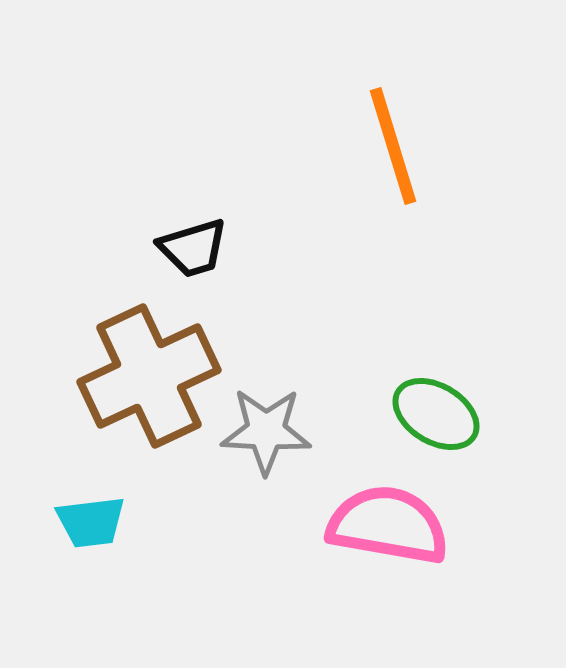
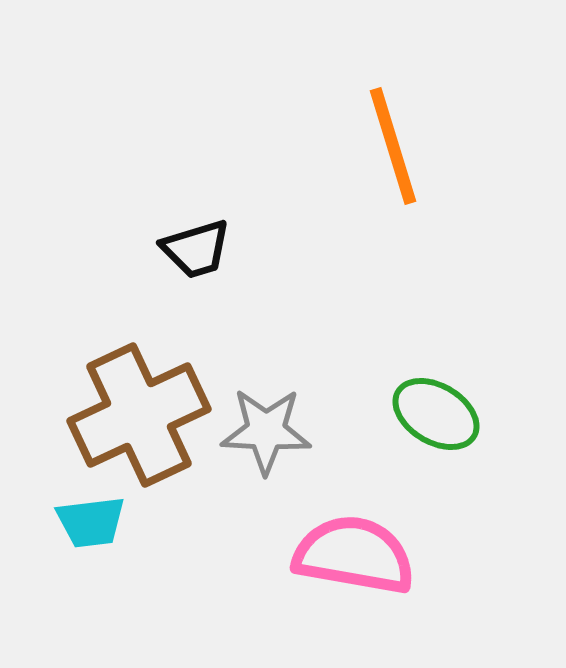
black trapezoid: moved 3 px right, 1 px down
brown cross: moved 10 px left, 39 px down
pink semicircle: moved 34 px left, 30 px down
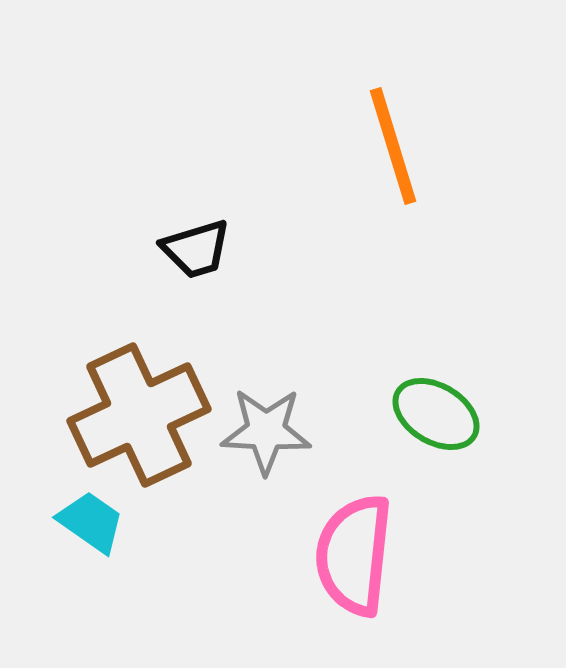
cyan trapezoid: rotated 138 degrees counterclockwise
pink semicircle: rotated 94 degrees counterclockwise
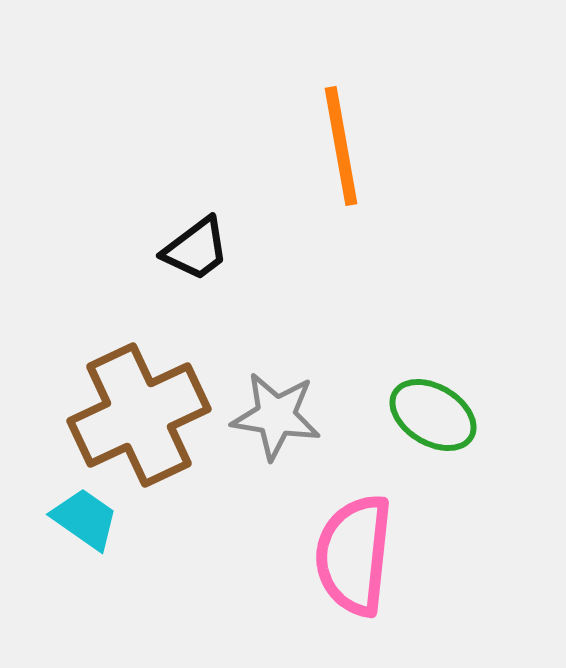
orange line: moved 52 px left; rotated 7 degrees clockwise
black trapezoid: rotated 20 degrees counterclockwise
green ellipse: moved 3 px left, 1 px down
gray star: moved 10 px right, 15 px up; rotated 6 degrees clockwise
cyan trapezoid: moved 6 px left, 3 px up
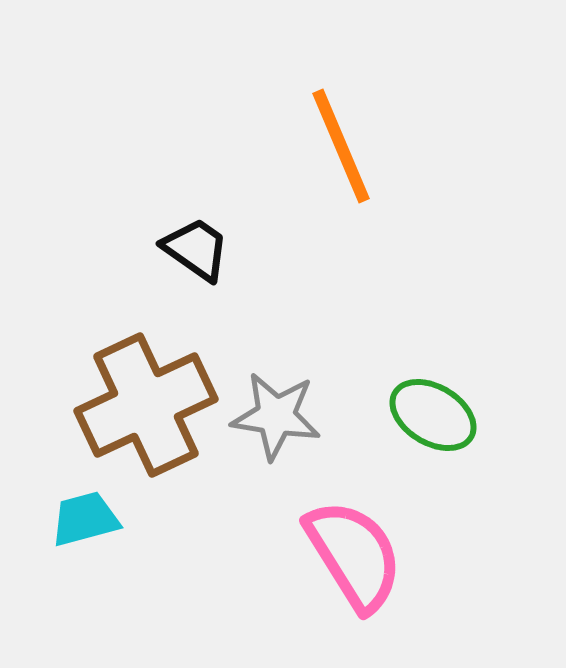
orange line: rotated 13 degrees counterclockwise
black trapezoid: rotated 108 degrees counterclockwise
brown cross: moved 7 px right, 10 px up
cyan trapezoid: rotated 50 degrees counterclockwise
pink semicircle: rotated 142 degrees clockwise
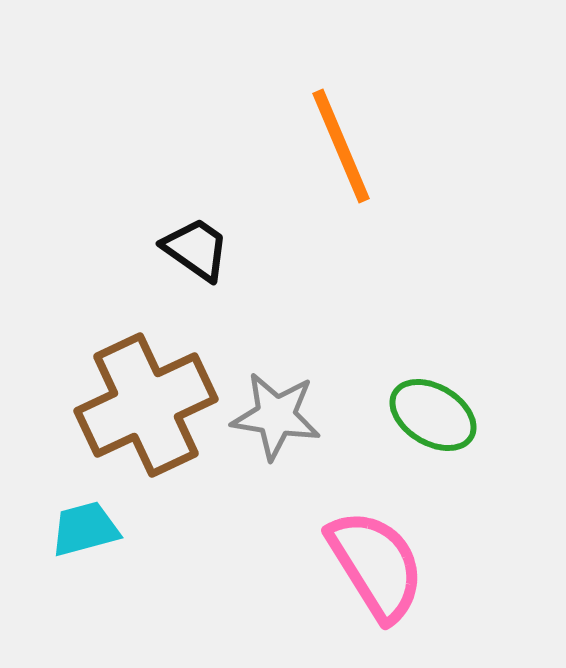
cyan trapezoid: moved 10 px down
pink semicircle: moved 22 px right, 10 px down
